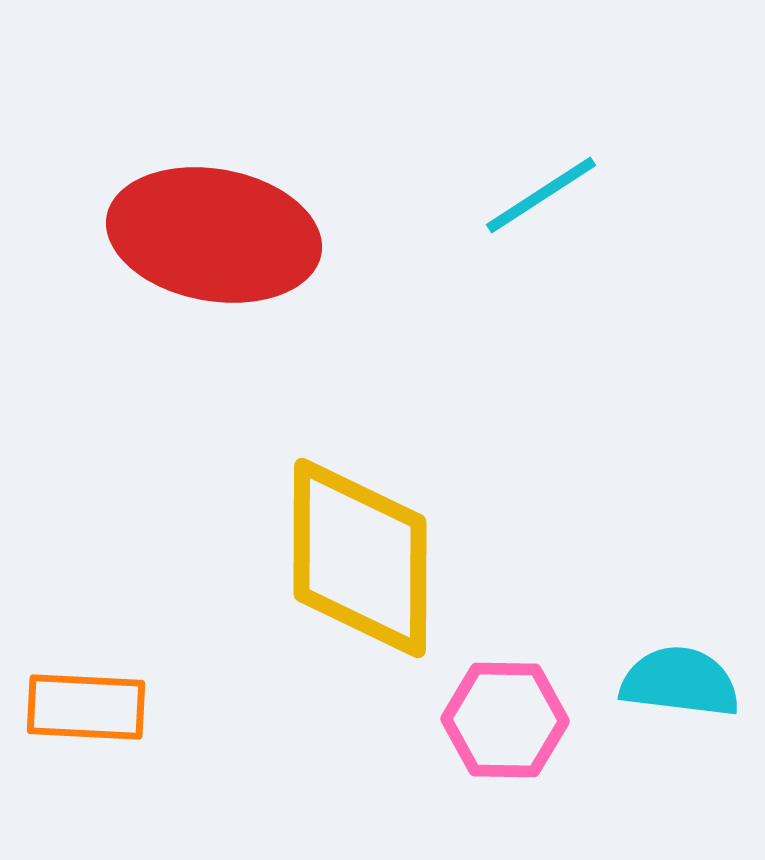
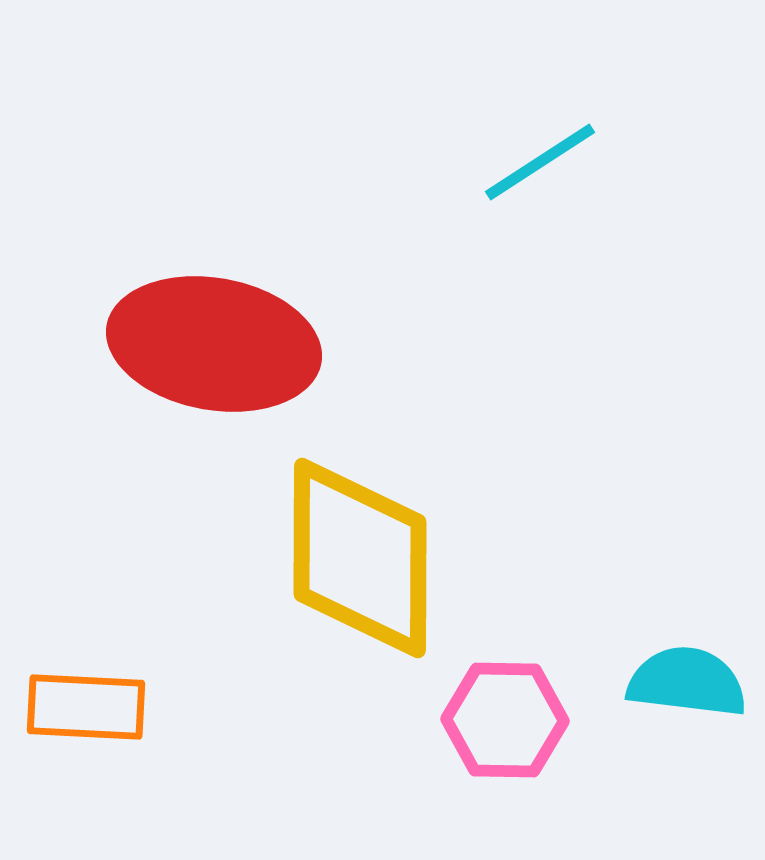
cyan line: moved 1 px left, 33 px up
red ellipse: moved 109 px down
cyan semicircle: moved 7 px right
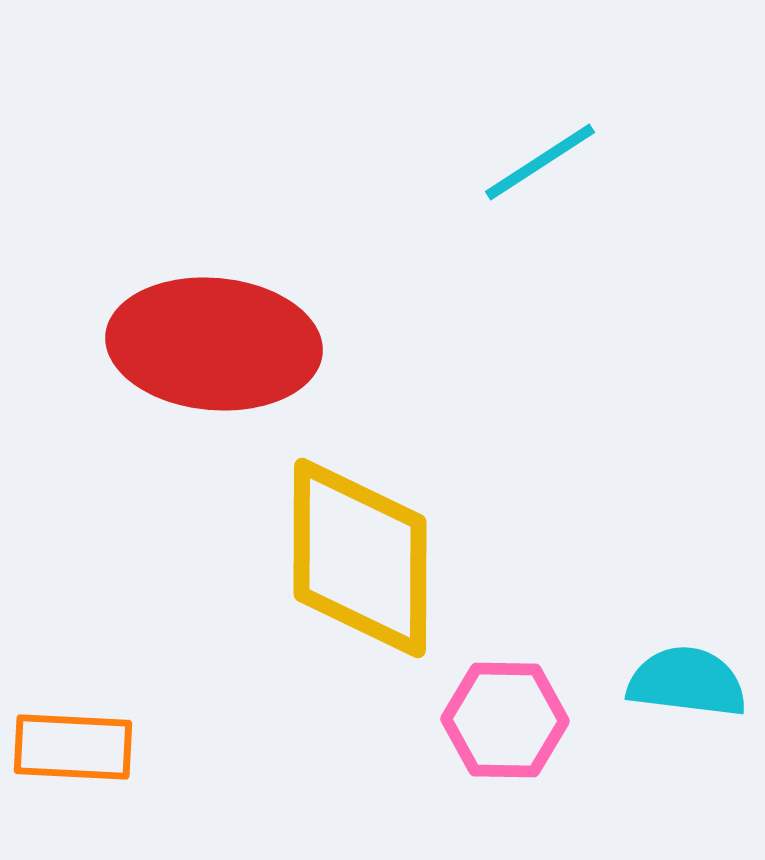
red ellipse: rotated 5 degrees counterclockwise
orange rectangle: moved 13 px left, 40 px down
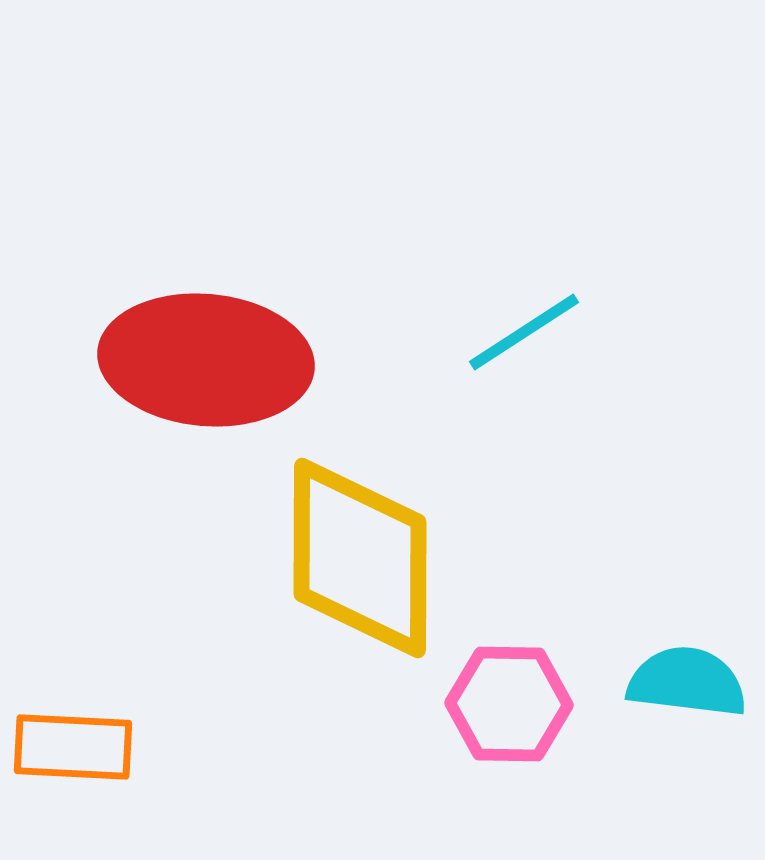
cyan line: moved 16 px left, 170 px down
red ellipse: moved 8 px left, 16 px down
pink hexagon: moved 4 px right, 16 px up
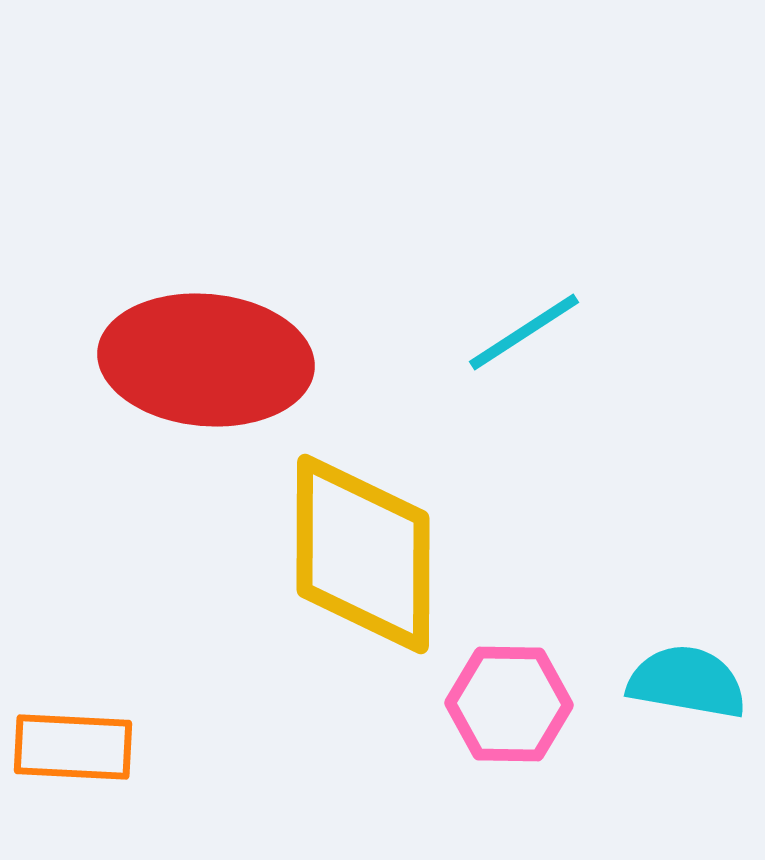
yellow diamond: moved 3 px right, 4 px up
cyan semicircle: rotated 3 degrees clockwise
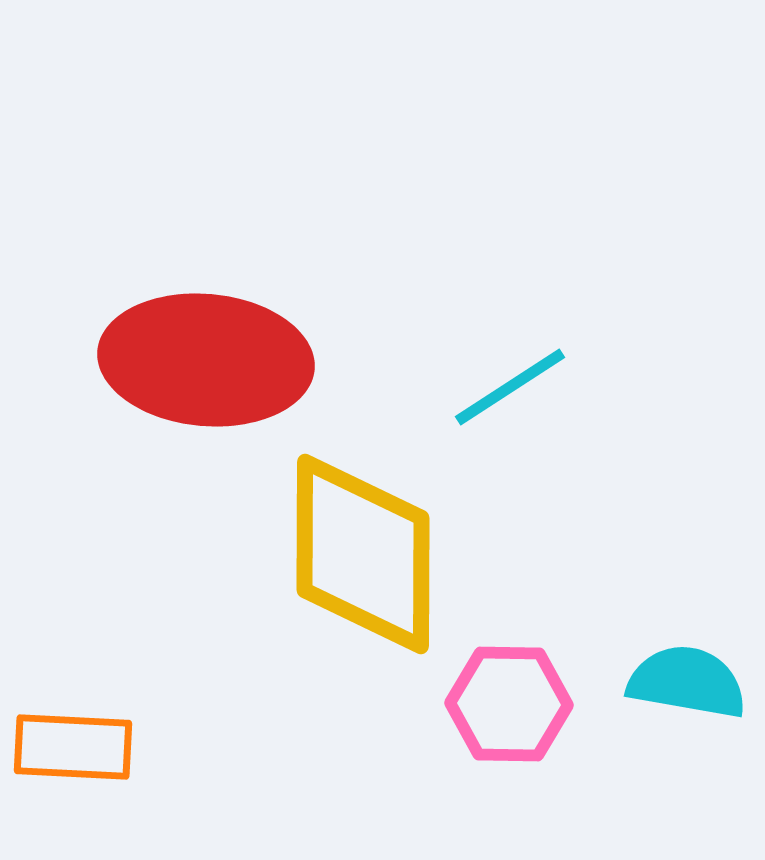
cyan line: moved 14 px left, 55 px down
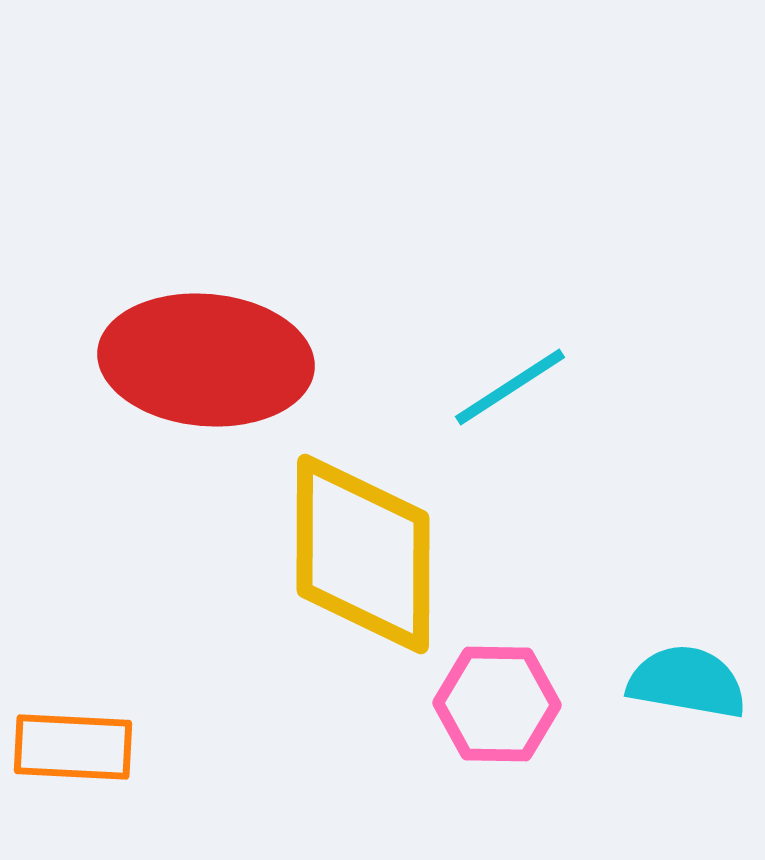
pink hexagon: moved 12 px left
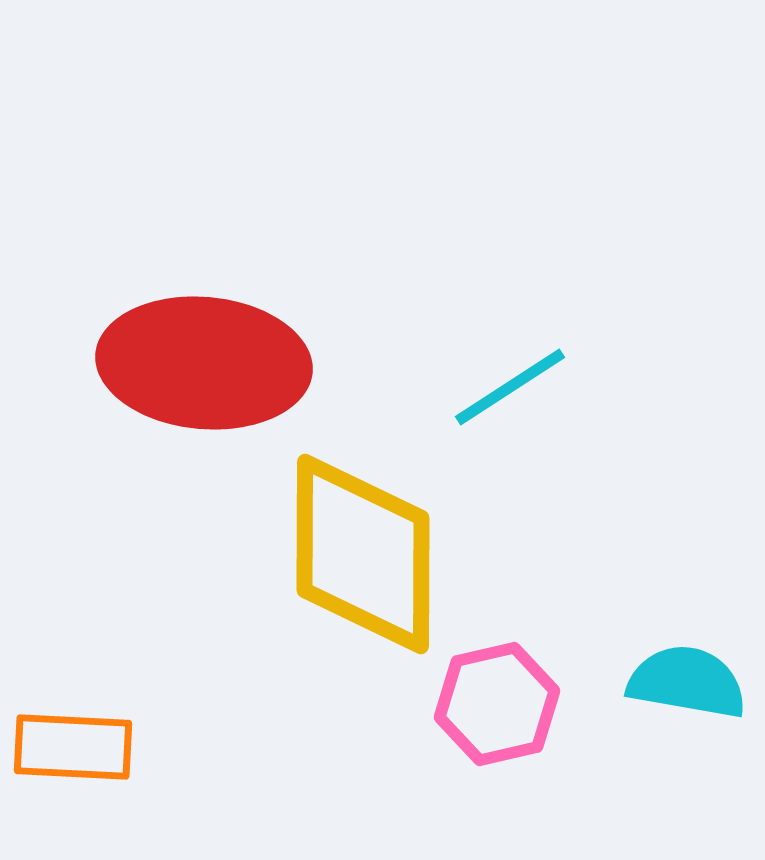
red ellipse: moved 2 px left, 3 px down
pink hexagon: rotated 14 degrees counterclockwise
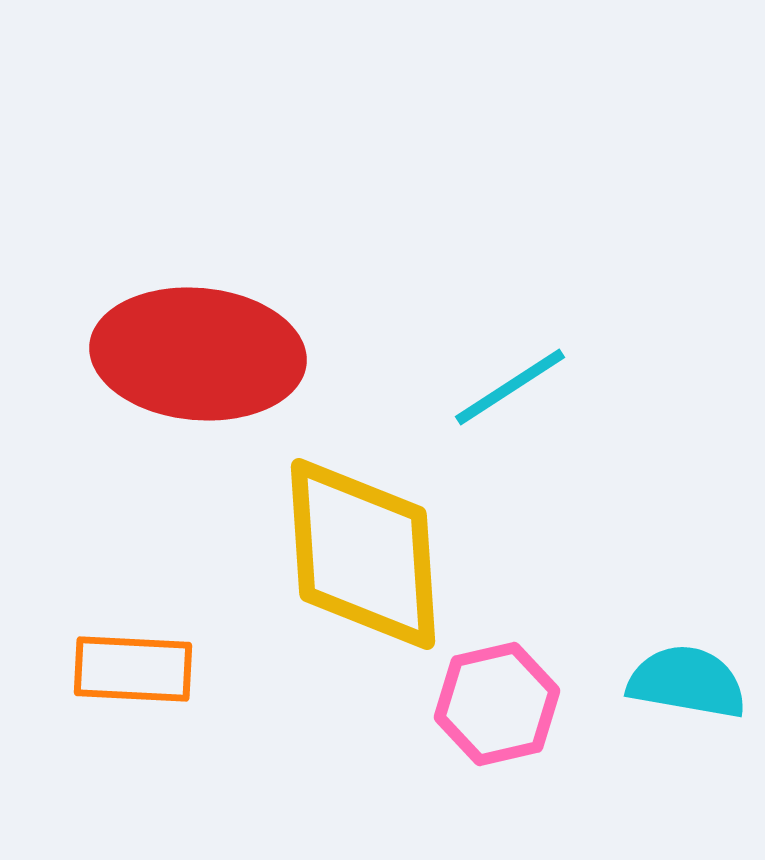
red ellipse: moved 6 px left, 9 px up
yellow diamond: rotated 4 degrees counterclockwise
orange rectangle: moved 60 px right, 78 px up
